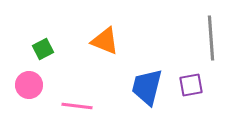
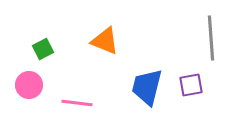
pink line: moved 3 px up
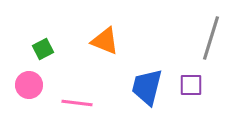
gray line: rotated 21 degrees clockwise
purple square: rotated 10 degrees clockwise
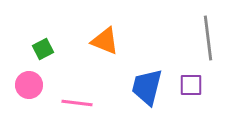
gray line: moved 3 px left; rotated 24 degrees counterclockwise
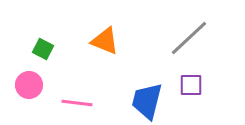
gray line: moved 19 px left; rotated 54 degrees clockwise
green square: rotated 35 degrees counterclockwise
blue trapezoid: moved 14 px down
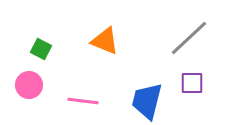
green square: moved 2 px left
purple square: moved 1 px right, 2 px up
pink line: moved 6 px right, 2 px up
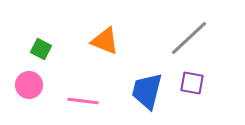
purple square: rotated 10 degrees clockwise
blue trapezoid: moved 10 px up
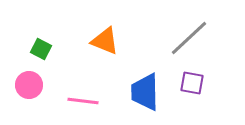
blue trapezoid: moved 2 px left, 1 px down; rotated 15 degrees counterclockwise
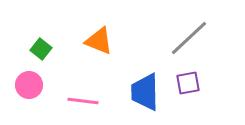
orange triangle: moved 6 px left
green square: rotated 10 degrees clockwise
purple square: moved 4 px left; rotated 20 degrees counterclockwise
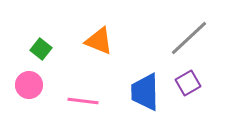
purple square: rotated 20 degrees counterclockwise
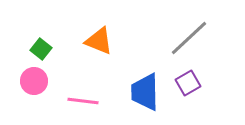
pink circle: moved 5 px right, 4 px up
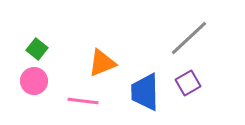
orange triangle: moved 3 px right, 22 px down; rotated 44 degrees counterclockwise
green square: moved 4 px left
